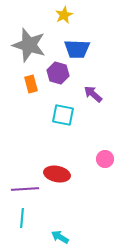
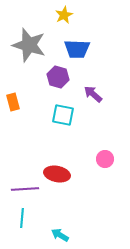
purple hexagon: moved 4 px down
orange rectangle: moved 18 px left, 18 px down
cyan arrow: moved 2 px up
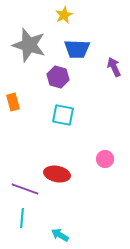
purple arrow: moved 21 px right, 27 px up; rotated 24 degrees clockwise
purple line: rotated 24 degrees clockwise
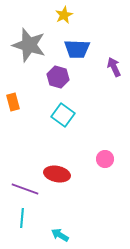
cyan square: rotated 25 degrees clockwise
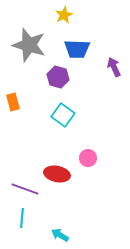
pink circle: moved 17 px left, 1 px up
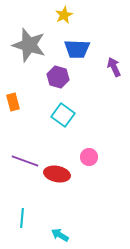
pink circle: moved 1 px right, 1 px up
purple line: moved 28 px up
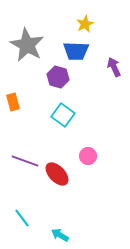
yellow star: moved 21 px right, 9 px down
gray star: moved 2 px left; rotated 12 degrees clockwise
blue trapezoid: moved 1 px left, 2 px down
pink circle: moved 1 px left, 1 px up
red ellipse: rotated 35 degrees clockwise
cyan line: rotated 42 degrees counterclockwise
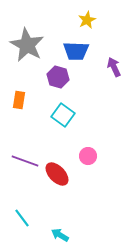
yellow star: moved 2 px right, 4 px up
orange rectangle: moved 6 px right, 2 px up; rotated 24 degrees clockwise
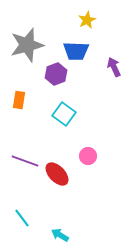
gray star: rotated 28 degrees clockwise
purple hexagon: moved 2 px left, 3 px up; rotated 25 degrees clockwise
cyan square: moved 1 px right, 1 px up
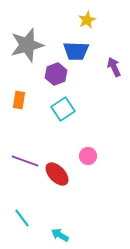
cyan square: moved 1 px left, 5 px up; rotated 20 degrees clockwise
